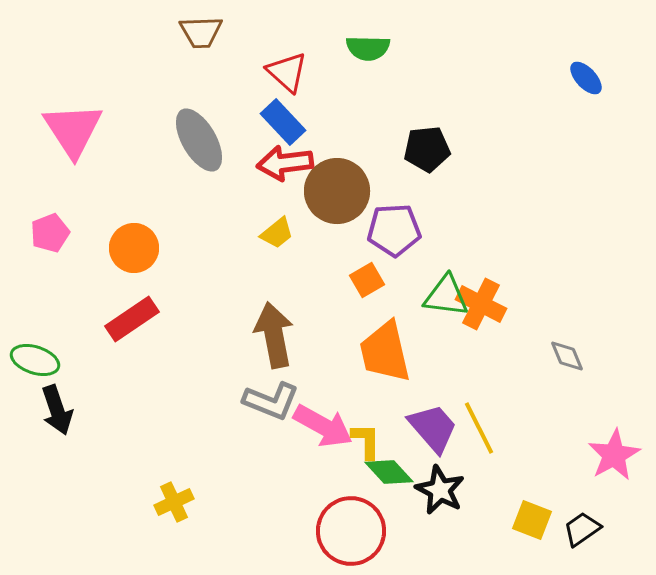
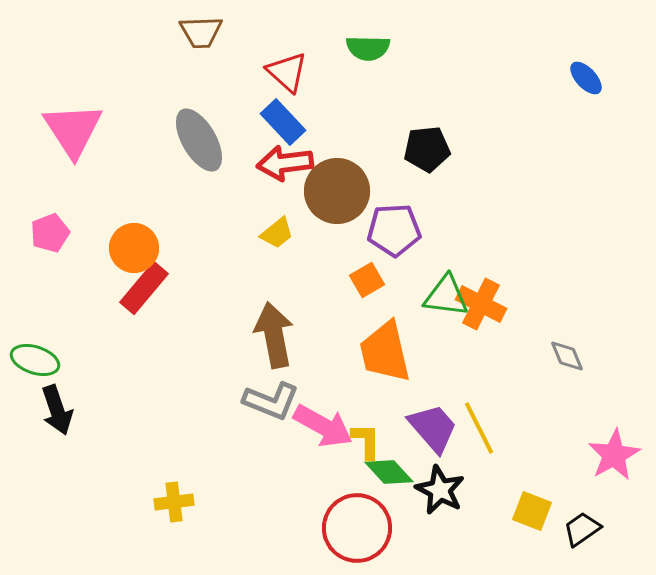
red rectangle: moved 12 px right, 31 px up; rotated 16 degrees counterclockwise
yellow cross: rotated 18 degrees clockwise
yellow square: moved 9 px up
red circle: moved 6 px right, 3 px up
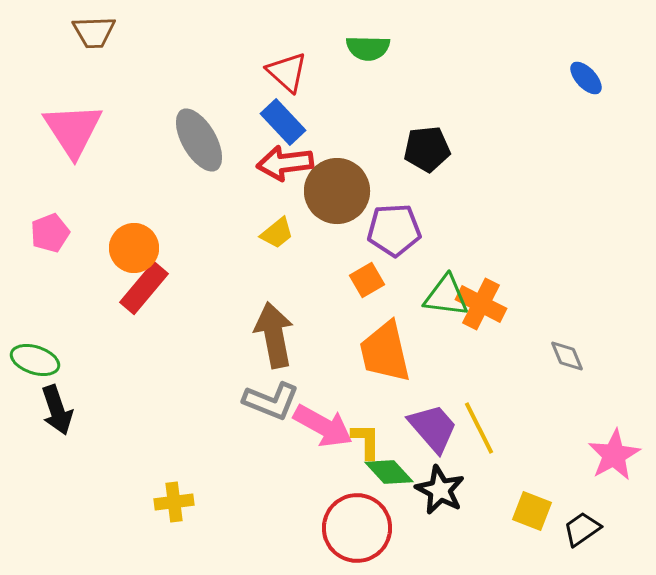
brown trapezoid: moved 107 px left
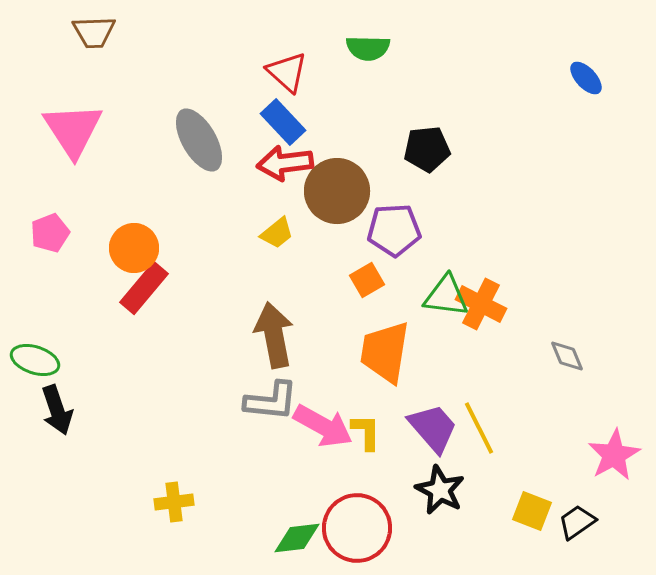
orange trapezoid: rotated 22 degrees clockwise
gray L-shape: rotated 16 degrees counterclockwise
yellow L-shape: moved 9 px up
green diamond: moved 92 px left, 66 px down; rotated 54 degrees counterclockwise
black trapezoid: moved 5 px left, 7 px up
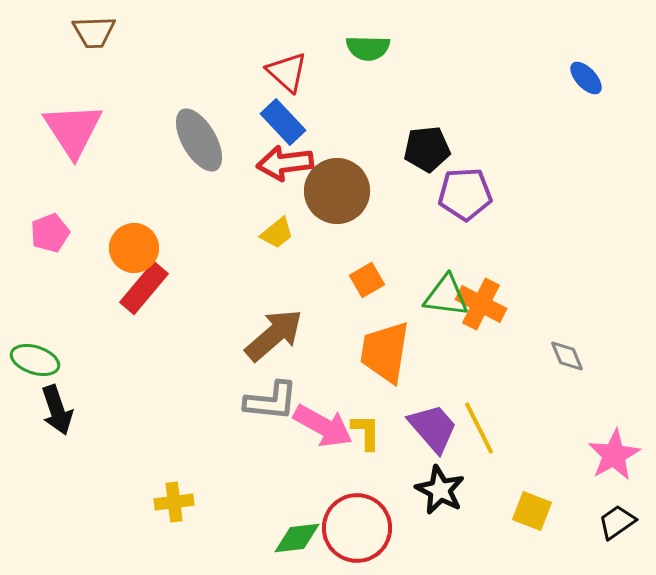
purple pentagon: moved 71 px right, 36 px up
brown arrow: rotated 60 degrees clockwise
black trapezoid: moved 40 px right
